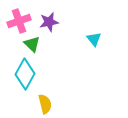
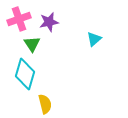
pink cross: moved 2 px up
cyan triangle: rotated 28 degrees clockwise
green triangle: rotated 12 degrees clockwise
cyan diamond: rotated 12 degrees counterclockwise
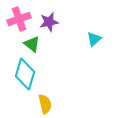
green triangle: rotated 18 degrees counterclockwise
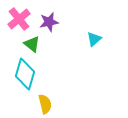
pink cross: rotated 20 degrees counterclockwise
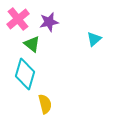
pink cross: moved 1 px left
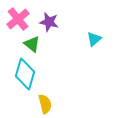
purple star: rotated 24 degrees clockwise
